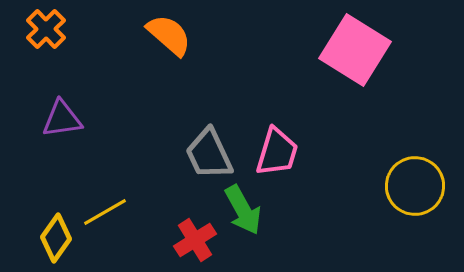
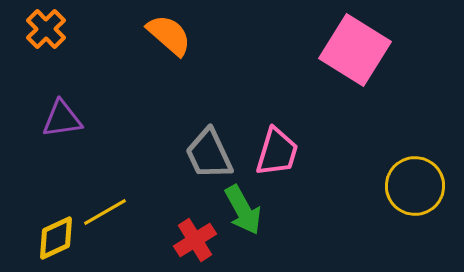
yellow diamond: rotated 30 degrees clockwise
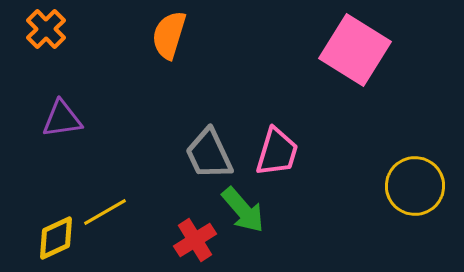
orange semicircle: rotated 114 degrees counterclockwise
green arrow: rotated 12 degrees counterclockwise
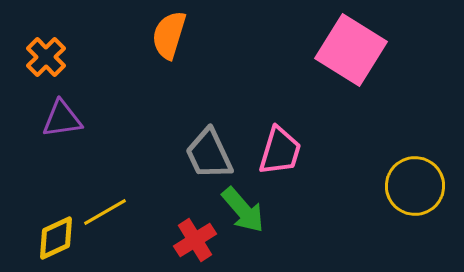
orange cross: moved 28 px down
pink square: moved 4 px left
pink trapezoid: moved 3 px right, 1 px up
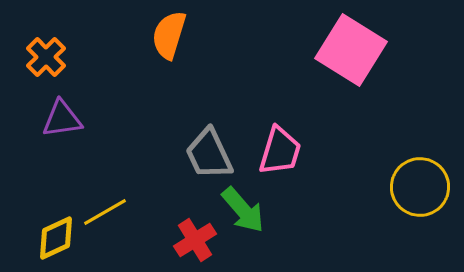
yellow circle: moved 5 px right, 1 px down
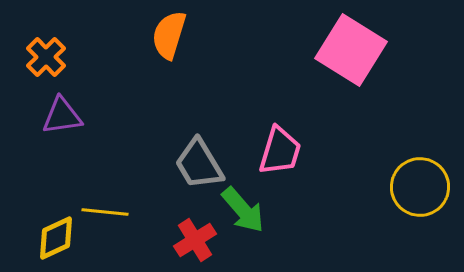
purple triangle: moved 3 px up
gray trapezoid: moved 10 px left, 10 px down; rotated 6 degrees counterclockwise
yellow line: rotated 36 degrees clockwise
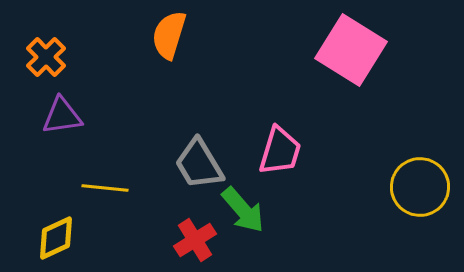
yellow line: moved 24 px up
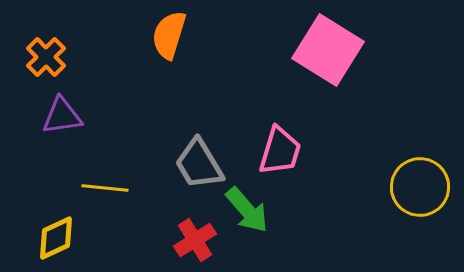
pink square: moved 23 px left
green arrow: moved 4 px right
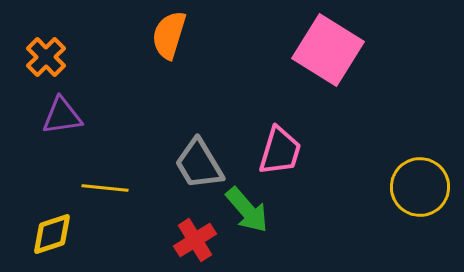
yellow diamond: moved 4 px left, 4 px up; rotated 6 degrees clockwise
